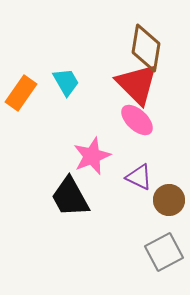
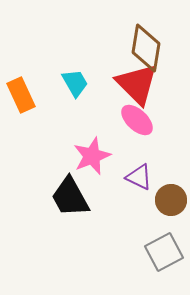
cyan trapezoid: moved 9 px right, 1 px down
orange rectangle: moved 2 px down; rotated 60 degrees counterclockwise
brown circle: moved 2 px right
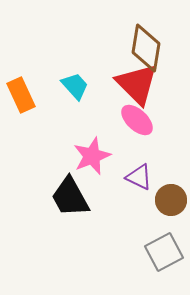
cyan trapezoid: moved 3 px down; rotated 12 degrees counterclockwise
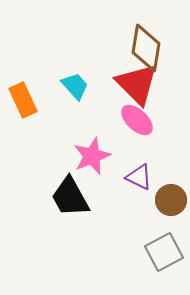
orange rectangle: moved 2 px right, 5 px down
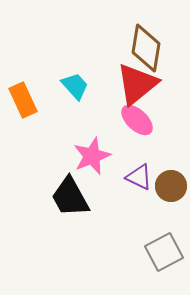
red triangle: rotated 36 degrees clockwise
brown circle: moved 14 px up
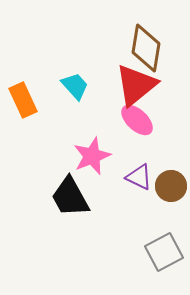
red triangle: moved 1 px left, 1 px down
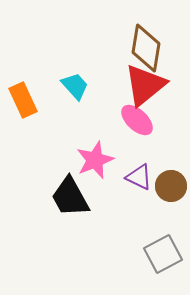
red triangle: moved 9 px right
pink star: moved 3 px right, 4 px down
gray square: moved 1 px left, 2 px down
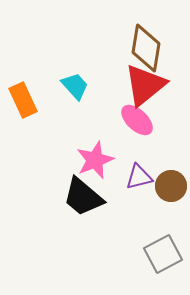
purple triangle: rotated 40 degrees counterclockwise
black trapezoid: moved 13 px right; rotated 21 degrees counterclockwise
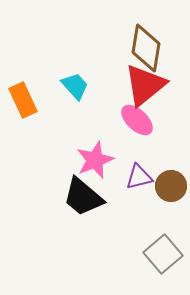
gray square: rotated 12 degrees counterclockwise
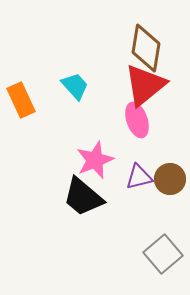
orange rectangle: moved 2 px left
pink ellipse: rotated 28 degrees clockwise
brown circle: moved 1 px left, 7 px up
